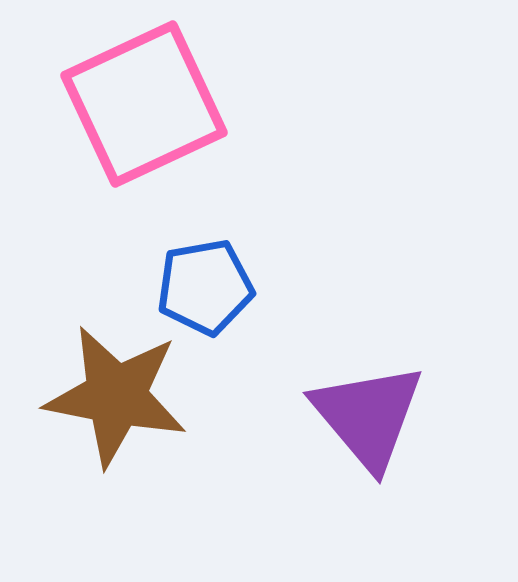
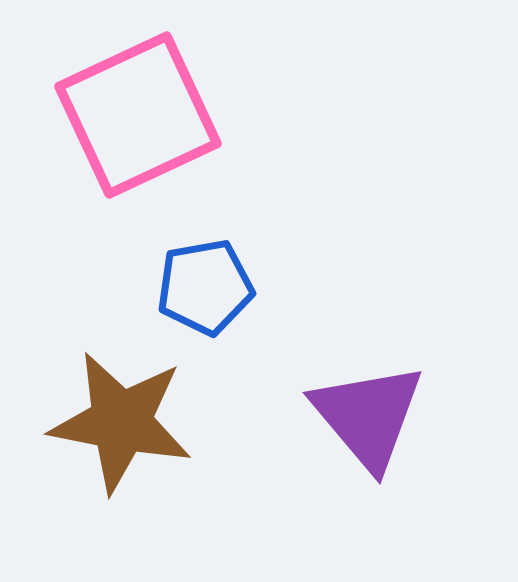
pink square: moved 6 px left, 11 px down
brown star: moved 5 px right, 26 px down
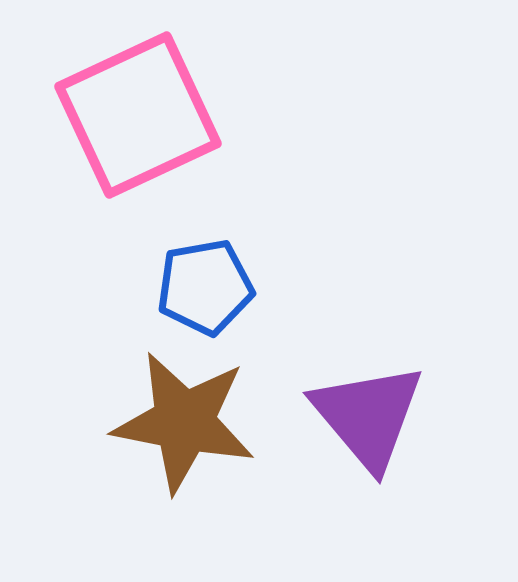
brown star: moved 63 px right
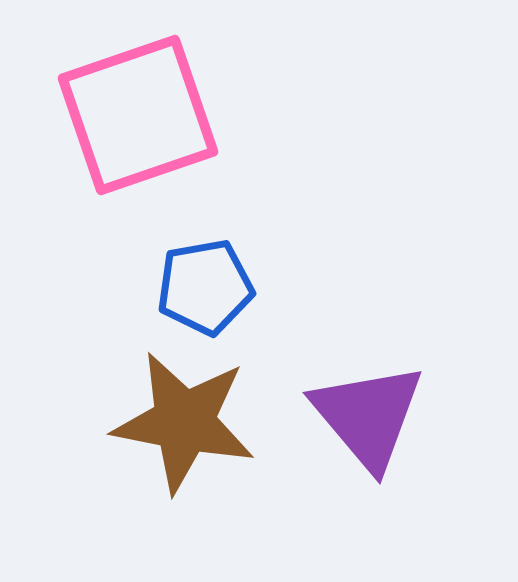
pink square: rotated 6 degrees clockwise
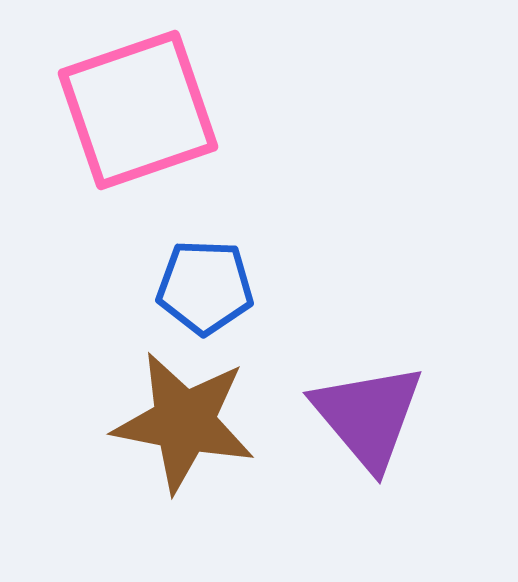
pink square: moved 5 px up
blue pentagon: rotated 12 degrees clockwise
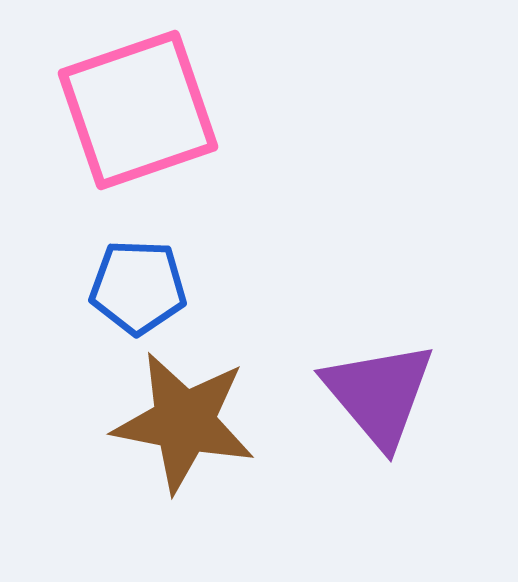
blue pentagon: moved 67 px left
purple triangle: moved 11 px right, 22 px up
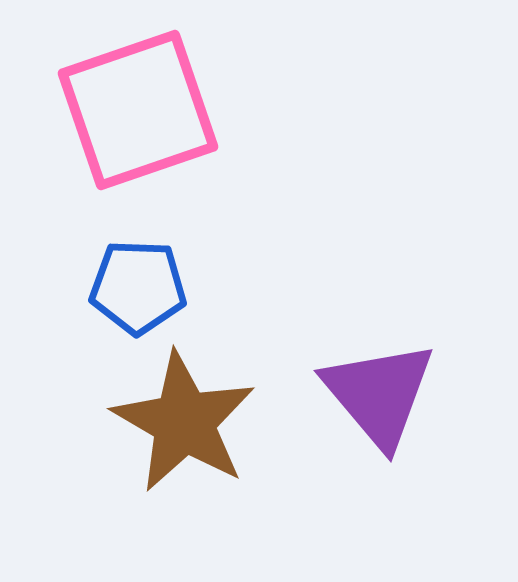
brown star: rotated 19 degrees clockwise
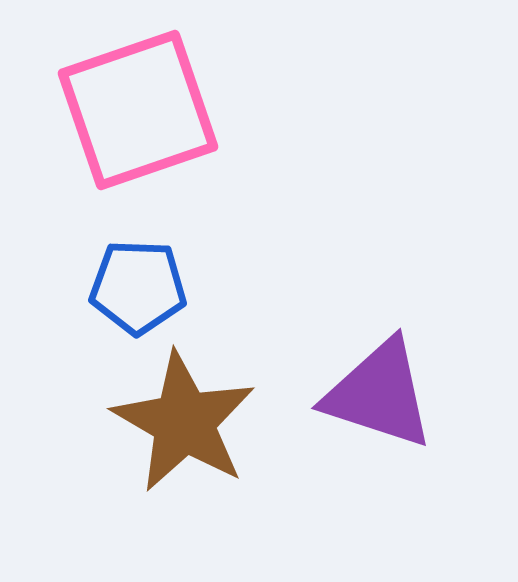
purple triangle: rotated 32 degrees counterclockwise
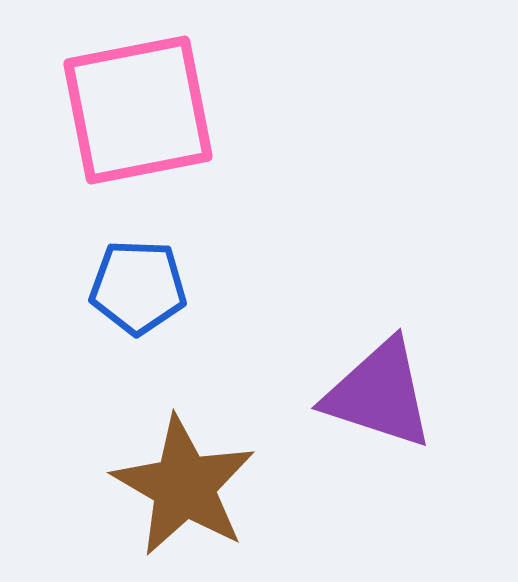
pink square: rotated 8 degrees clockwise
brown star: moved 64 px down
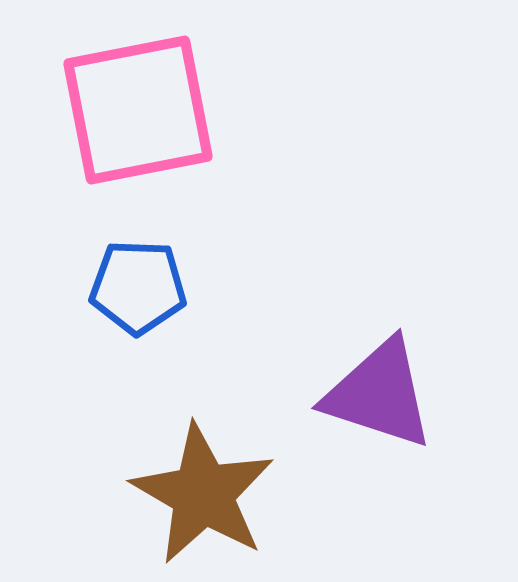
brown star: moved 19 px right, 8 px down
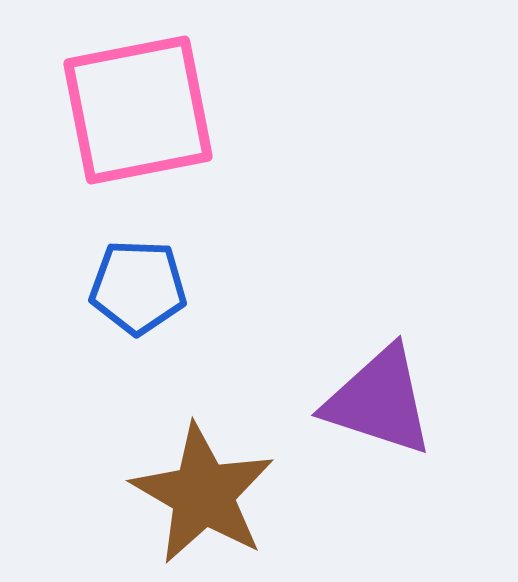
purple triangle: moved 7 px down
